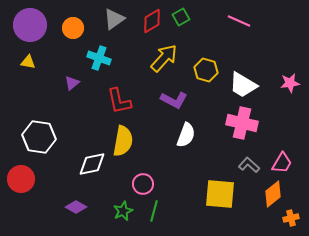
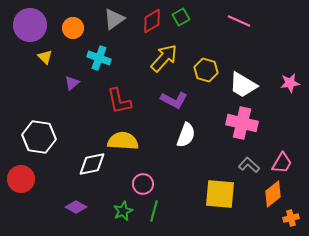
yellow triangle: moved 17 px right, 5 px up; rotated 35 degrees clockwise
yellow semicircle: rotated 96 degrees counterclockwise
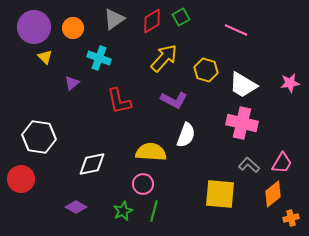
pink line: moved 3 px left, 9 px down
purple circle: moved 4 px right, 2 px down
yellow semicircle: moved 28 px right, 11 px down
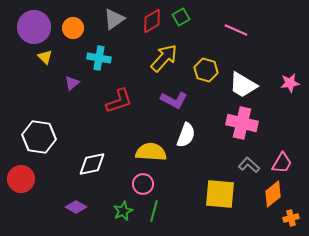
cyan cross: rotated 10 degrees counterclockwise
red L-shape: rotated 96 degrees counterclockwise
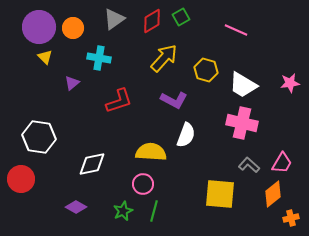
purple circle: moved 5 px right
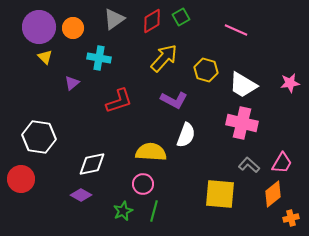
purple diamond: moved 5 px right, 12 px up
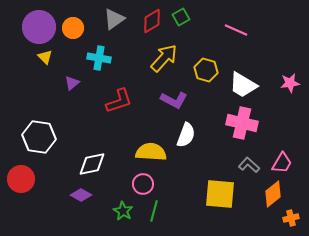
green star: rotated 18 degrees counterclockwise
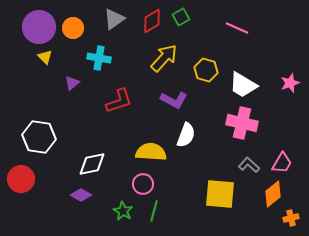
pink line: moved 1 px right, 2 px up
pink star: rotated 12 degrees counterclockwise
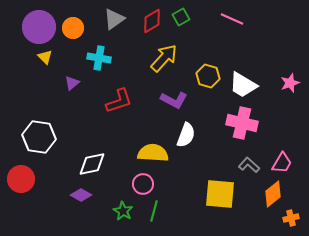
pink line: moved 5 px left, 9 px up
yellow hexagon: moved 2 px right, 6 px down
yellow semicircle: moved 2 px right, 1 px down
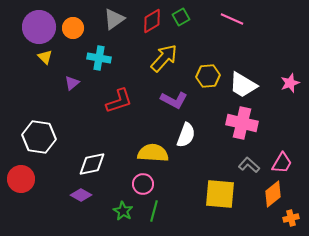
yellow hexagon: rotated 20 degrees counterclockwise
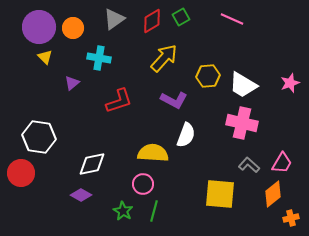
red circle: moved 6 px up
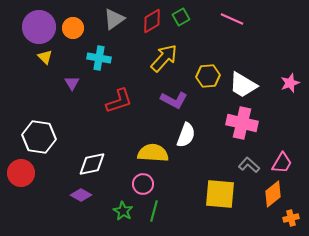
purple triangle: rotated 21 degrees counterclockwise
